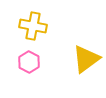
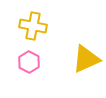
yellow triangle: rotated 12 degrees clockwise
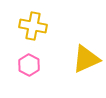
pink hexagon: moved 3 px down
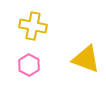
yellow triangle: rotated 44 degrees clockwise
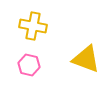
pink hexagon: rotated 15 degrees counterclockwise
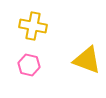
yellow triangle: moved 1 px right, 1 px down
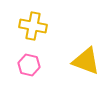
yellow triangle: moved 1 px left, 1 px down
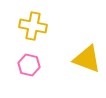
yellow triangle: moved 1 px right, 2 px up
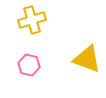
yellow cross: moved 1 px left, 6 px up; rotated 28 degrees counterclockwise
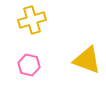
yellow triangle: moved 1 px down
